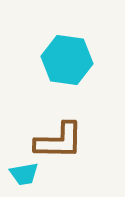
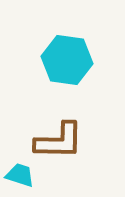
cyan trapezoid: moved 4 px left, 1 px down; rotated 152 degrees counterclockwise
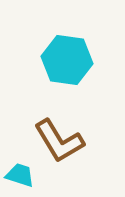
brown L-shape: rotated 58 degrees clockwise
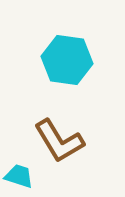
cyan trapezoid: moved 1 px left, 1 px down
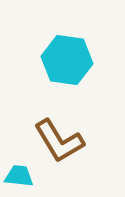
cyan trapezoid: rotated 12 degrees counterclockwise
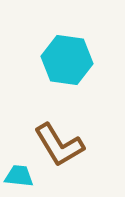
brown L-shape: moved 4 px down
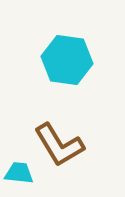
cyan trapezoid: moved 3 px up
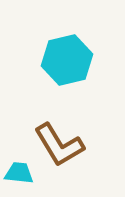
cyan hexagon: rotated 21 degrees counterclockwise
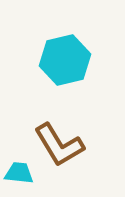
cyan hexagon: moved 2 px left
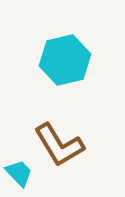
cyan trapezoid: rotated 40 degrees clockwise
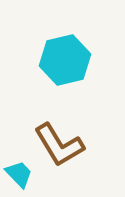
cyan trapezoid: moved 1 px down
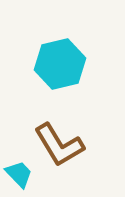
cyan hexagon: moved 5 px left, 4 px down
